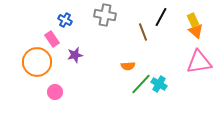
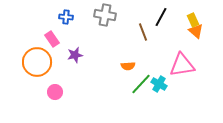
blue cross: moved 1 px right, 3 px up; rotated 24 degrees counterclockwise
pink triangle: moved 17 px left, 3 px down
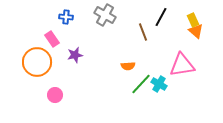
gray cross: rotated 20 degrees clockwise
pink circle: moved 3 px down
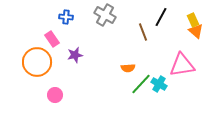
orange semicircle: moved 2 px down
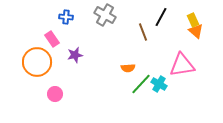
pink circle: moved 1 px up
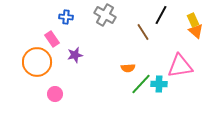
black line: moved 2 px up
brown line: rotated 12 degrees counterclockwise
pink triangle: moved 2 px left, 1 px down
cyan cross: rotated 28 degrees counterclockwise
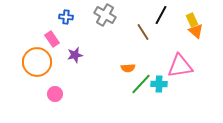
yellow rectangle: moved 1 px left
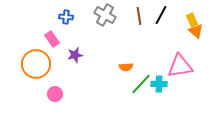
brown line: moved 4 px left, 16 px up; rotated 24 degrees clockwise
orange circle: moved 1 px left, 2 px down
orange semicircle: moved 2 px left, 1 px up
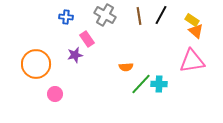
yellow rectangle: rotated 32 degrees counterclockwise
pink rectangle: moved 35 px right
pink triangle: moved 12 px right, 5 px up
